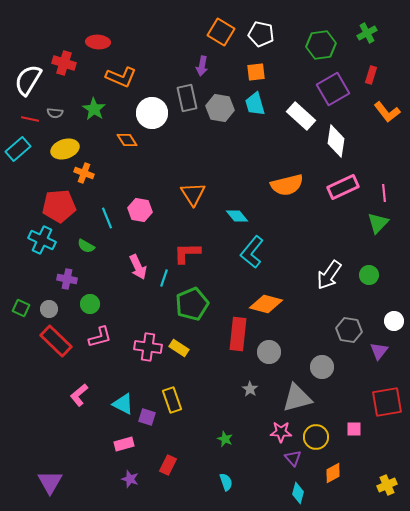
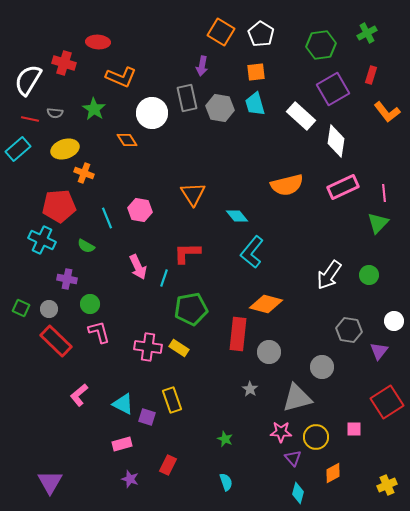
white pentagon at (261, 34): rotated 20 degrees clockwise
green pentagon at (192, 304): moved 1 px left, 5 px down; rotated 12 degrees clockwise
pink L-shape at (100, 337): moved 1 px left, 5 px up; rotated 90 degrees counterclockwise
red square at (387, 402): rotated 24 degrees counterclockwise
pink rectangle at (124, 444): moved 2 px left
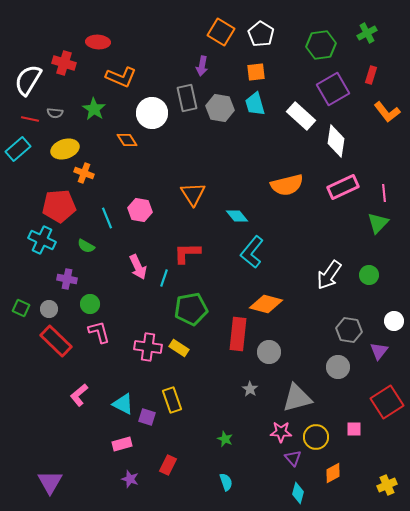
gray circle at (322, 367): moved 16 px right
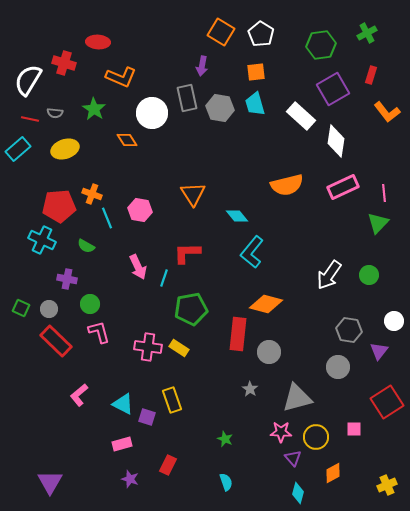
orange cross at (84, 173): moved 8 px right, 21 px down
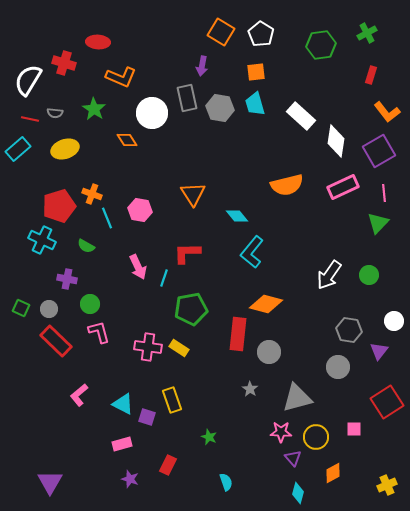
purple square at (333, 89): moved 46 px right, 62 px down
red pentagon at (59, 206): rotated 12 degrees counterclockwise
green star at (225, 439): moved 16 px left, 2 px up
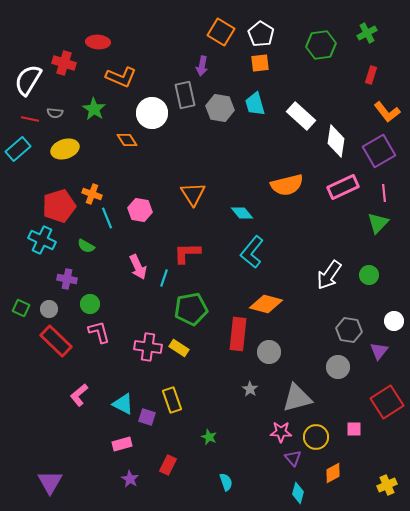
orange square at (256, 72): moved 4 px right, 9 px up
gray rectangle at (187, 98): moved 2 px left, 3 px up
cyan diamond at (237, 216): moved 5 px right, 3 px up
purple star at (130, 479): rotated 12 degrees clockwise
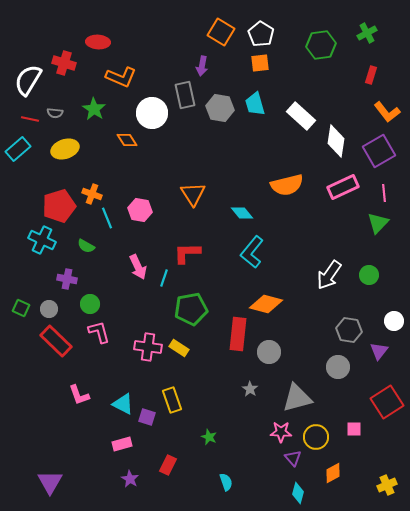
pink L-shape at (79, 395): rotated 70 degrees counterclockwise
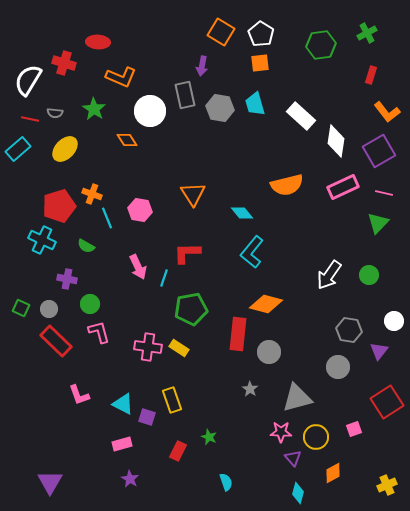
white circle at (152, 113): moved 2 px left, 2 px up
yellow ellipse at (65, 149): rotated 28 degrees counterclockwise
pink line at (384, 193): rotated 72 degrees counterclockwise
pink square at (354, 429): rotated 21 degrees counterclockwise
red rectangle at (168, 465): moved 10 px right, 14 px up
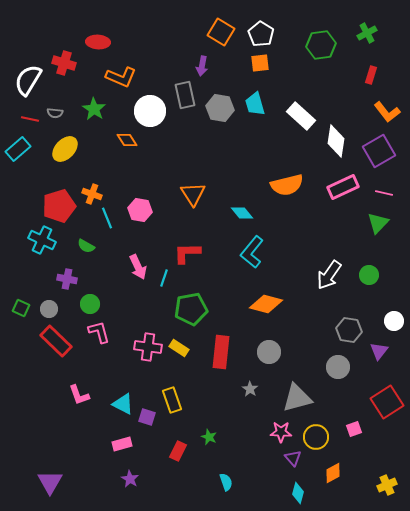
red rectangle at (238, 334): moved 17 px left, 18 px down
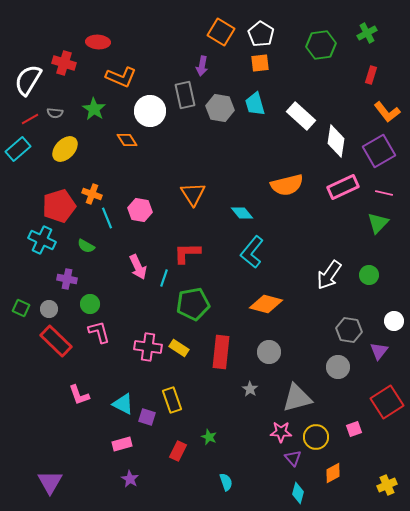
red line at (30, 119): rotated 42 degrees counterclockwise
green pentagon at (191, 309): moved 2 px right, 5 px up
